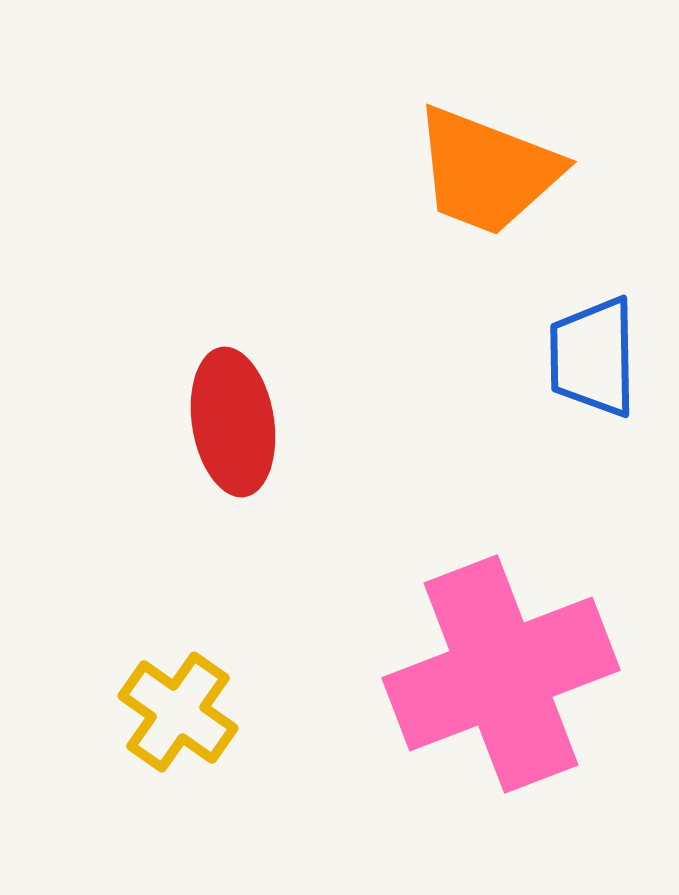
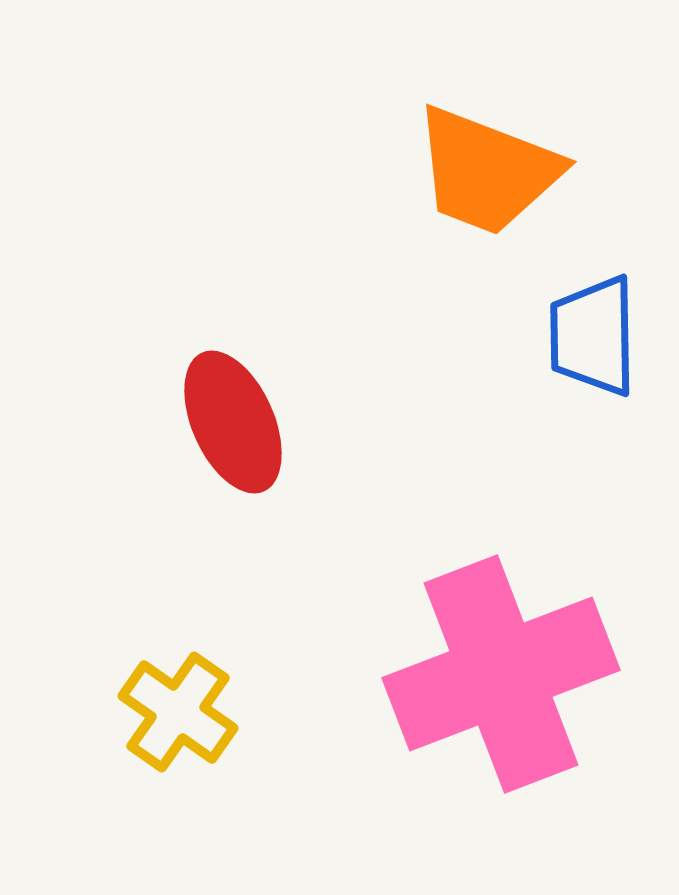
blue trapezoid: moved 21 px up
red ellipse: rotated 15 degrees counterclockwise
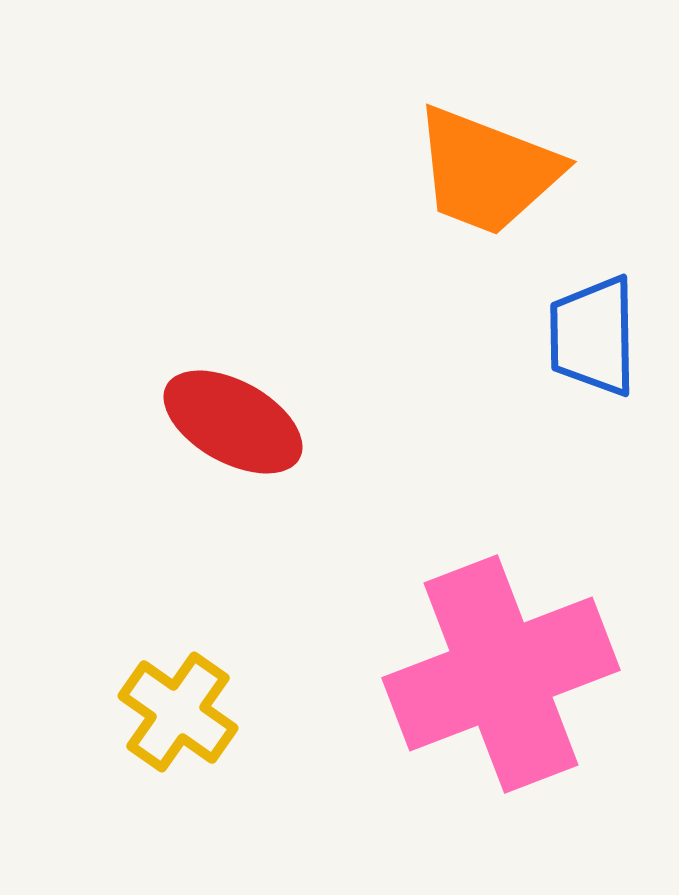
red ellipse: rotated 37 degrees counterclockwise
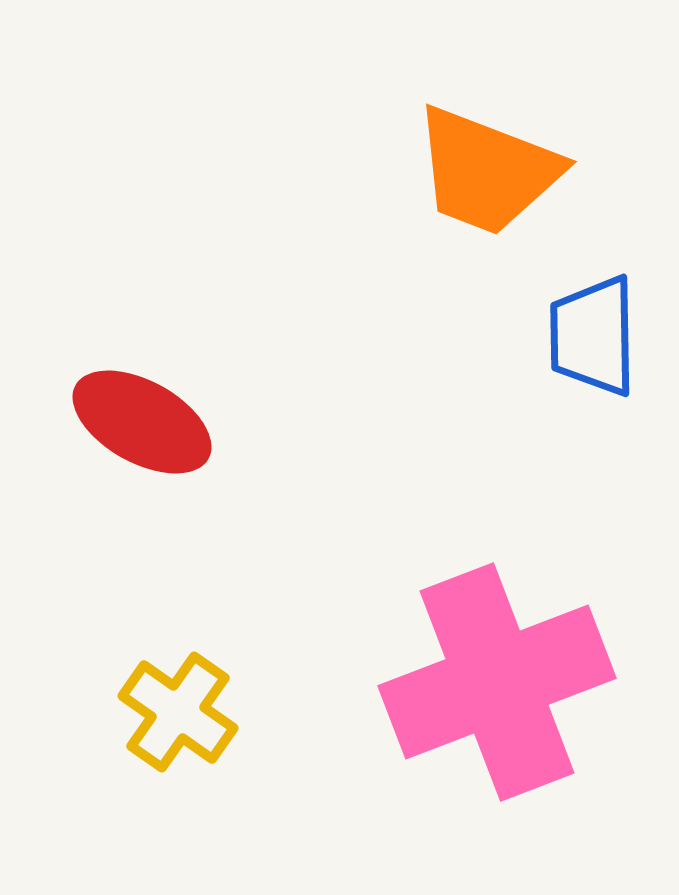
red ellipse: moved 91 px left
pink cross: moved 4 px left, 8 px down
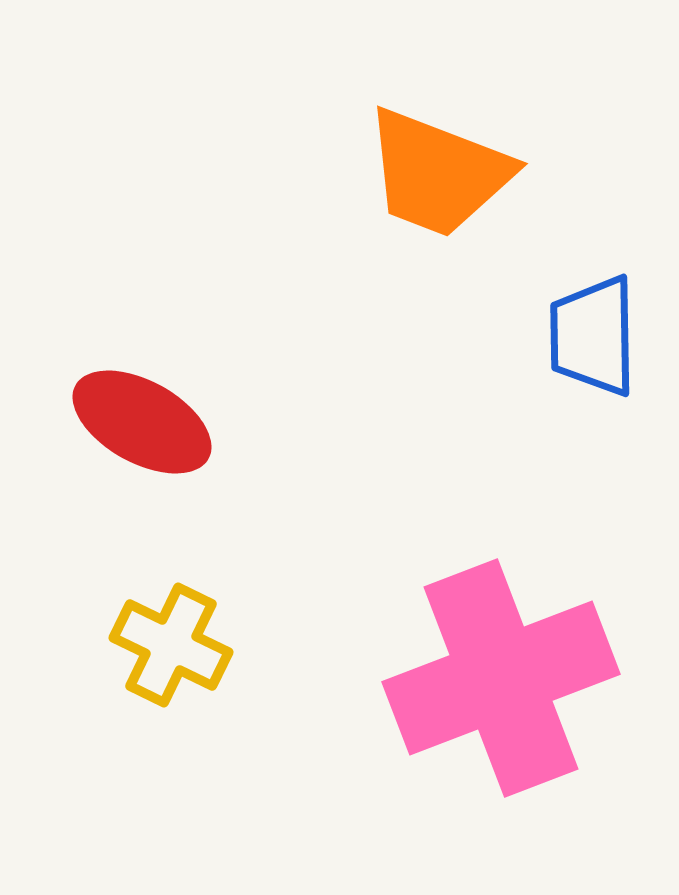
orange trapezoid: moved 49 px left, 2 px down
pink cross: moved 4 px right, 4 px up
yellow cross: moved 7 px left, 67 px up; rotated 9 degrees counterclockwise
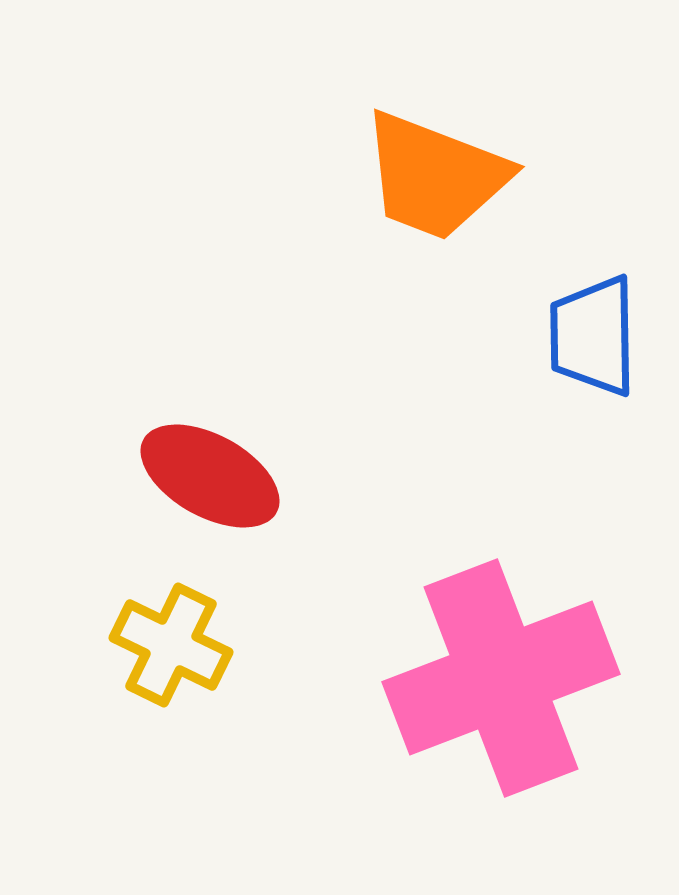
orange trapezoid: moved 3 px left, 3 px down
red ellipse: moved 68 px right, 54 px down
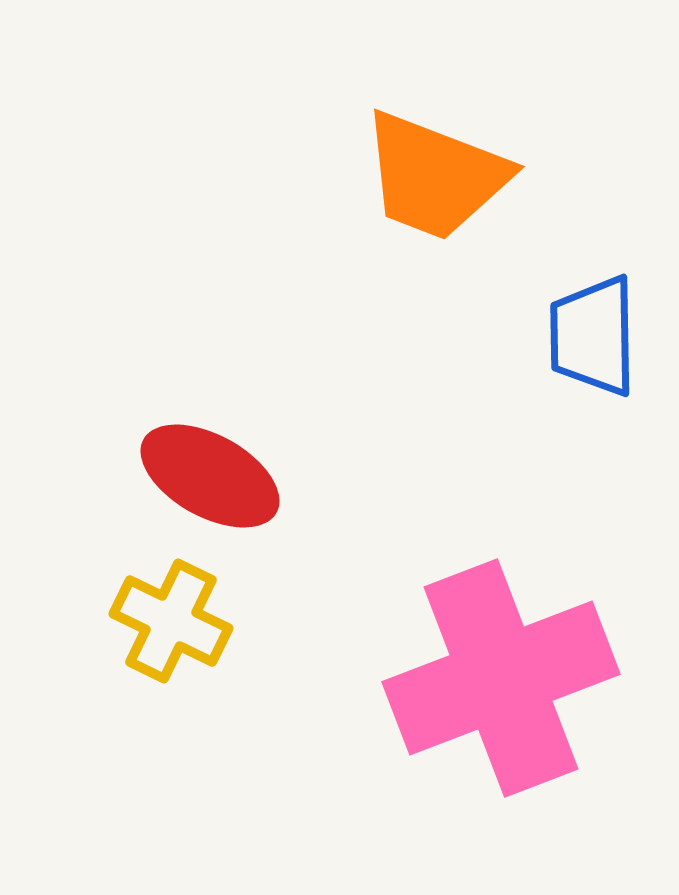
yellow cross: moved 24 px up
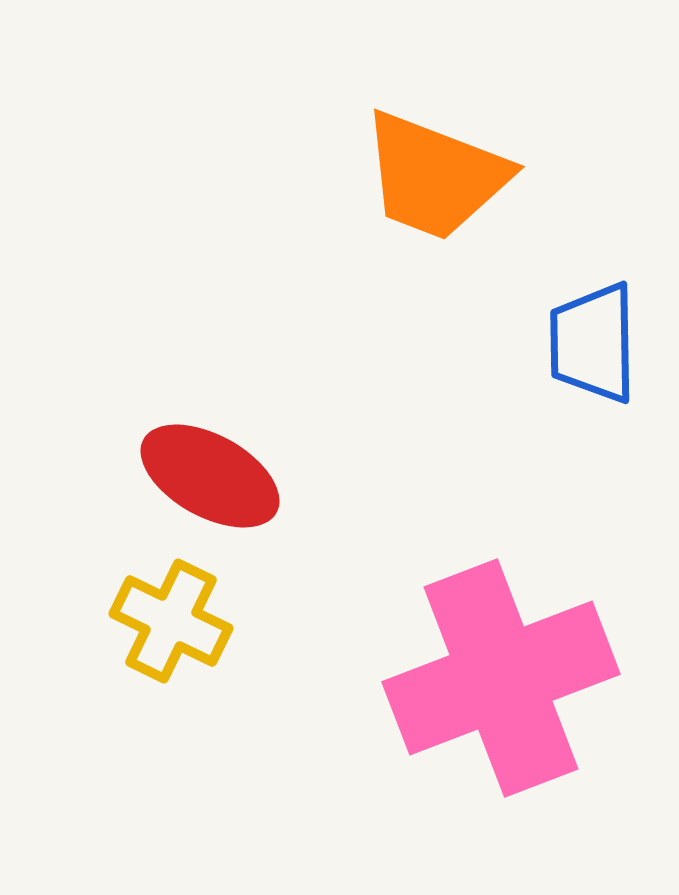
blue trapezoid: moved 7 px down
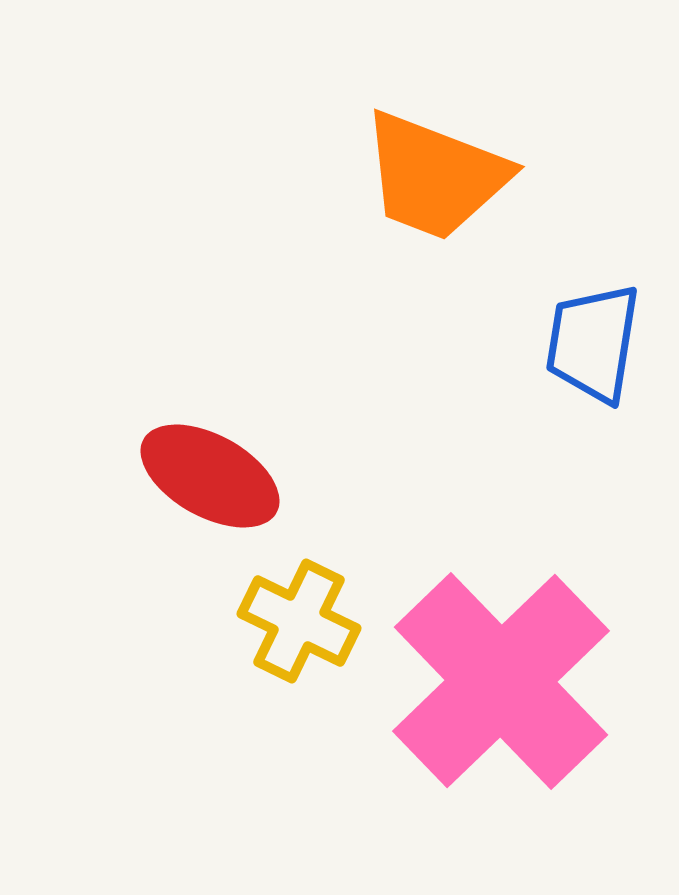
blue trapezoid: rotated 10 degrees clockwise
yellow cross: moved 128 px right
pink cross: moved 3 px down; rotated 23 degrees counterclockwise
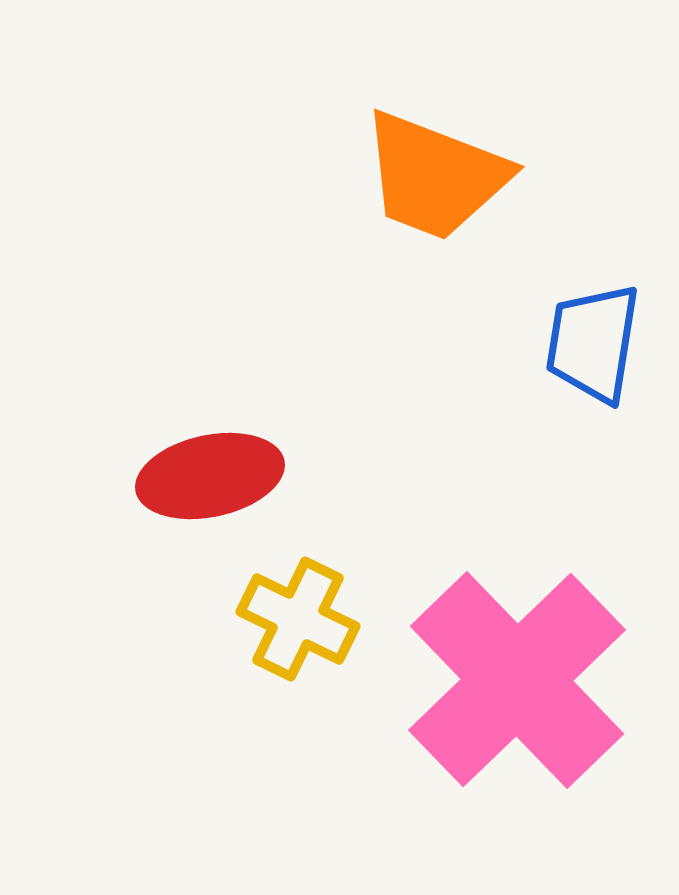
red ellipse: rotated 41 degrees counterclockwise
yellow cross: moved 1 px left, 2 px up
pink cross: moved 16 px right, 1 px up
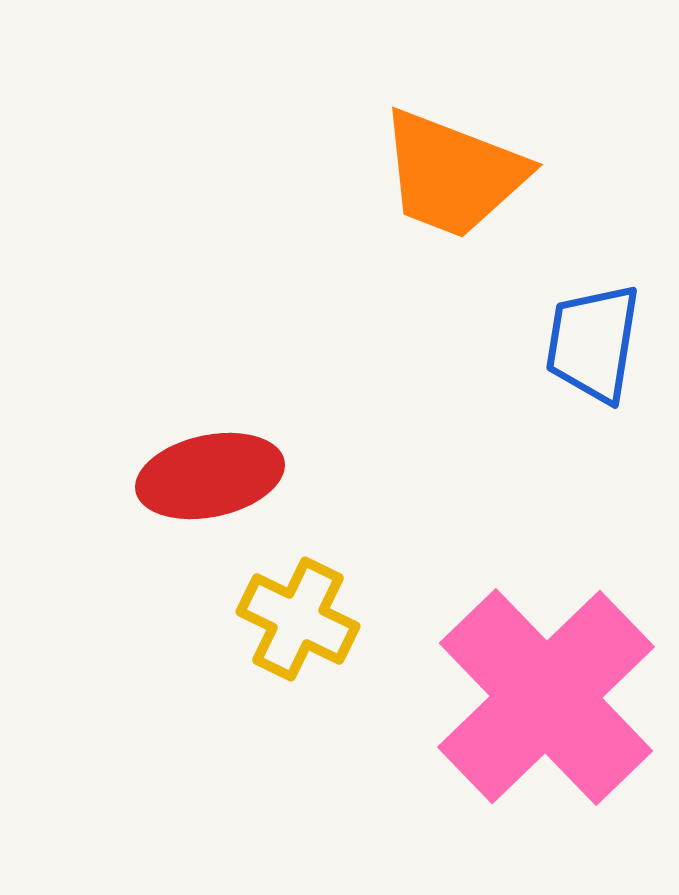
orange trapezoid: moved 18 px right, 2 px up
pink cross: moved 29 px right, 17 px down
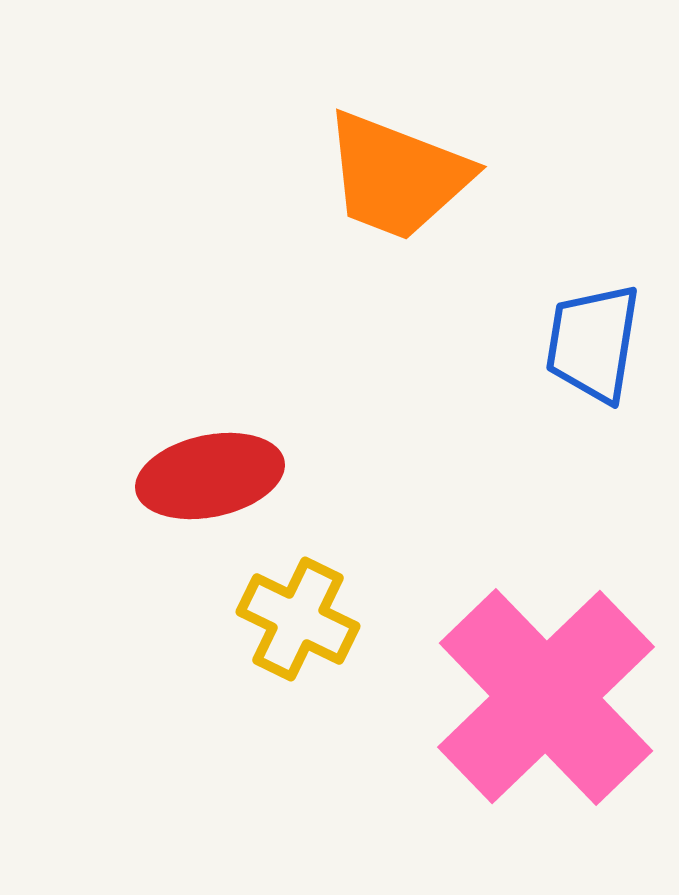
orange trapezoid: moved 56 px left, 2 px down
